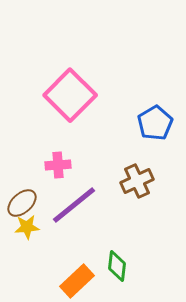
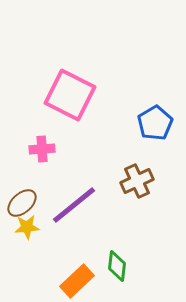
pink square: rotated 18 degrees counterclockwise
pink cross: moved 16 px left, 16 px up
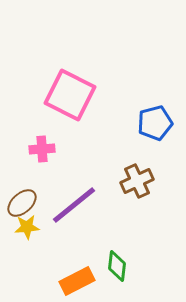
blue pentagon: rotated 16 degrees clockwise
orange rectangle: rotated 16 degrees clockwise
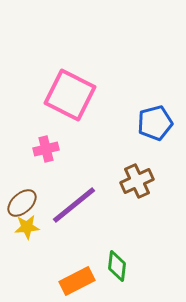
pink cross: moved 4 px right; rotated 10 degrees counterclockwise
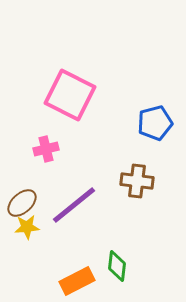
brown cross: rotated 32 degrees clockwise
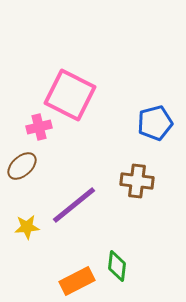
pink cross: moved 7 px left, 22 px up
brown ellipse: moved 37 px up
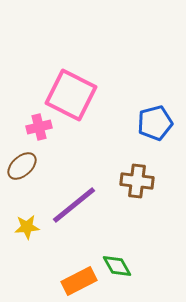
pink square: moved 1 px right
green diamond: rotated 36 degrees counterclockwise
orange rectangle: moved 2 px right
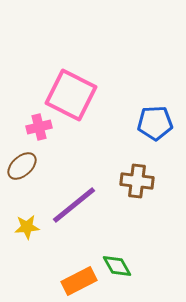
blue pentagon: rotated 12 degrees clockwise
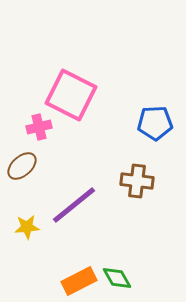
green diamond: moved 12 px down
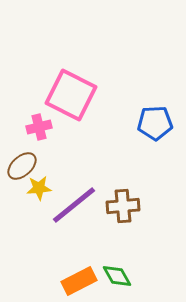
brown cross: moved 14 px left, 25 px down; rotated 12 degrees counterclockwise
yellow star: moved 12 px right, 39 px up
green diamond: moved 2 px up
